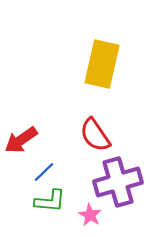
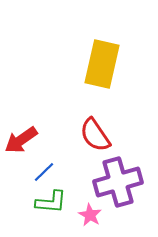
green L-shape: moved 1 px right, 1 px down
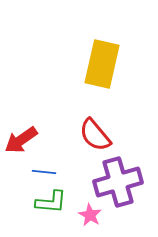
red semicircle: rotated 6 degrees counterclockwise
blue line: rotated 50 degrees clockwise
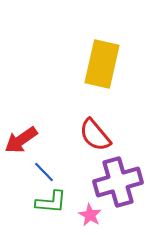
blue line: rotated 40 degrees clockwise
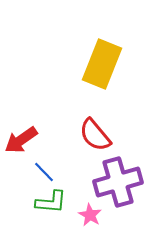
yellow rectangle: rotated 9 degrees clockwise
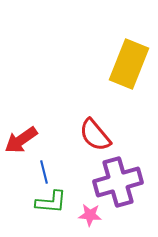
yellow rectangle: moved 27 px right
blue line: rotated 30 degrees clockwise
pink star: rotated 25 degrees counterclockwise
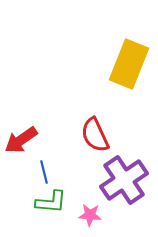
red semicircle: rotated 15 degrees clockwise
purple cross: moved 6 px right, 2 px up; rotated 18 degrees counterclockwise
